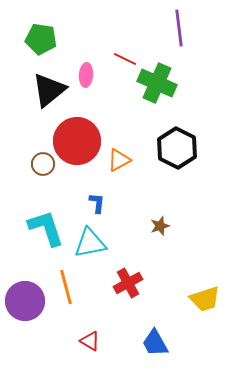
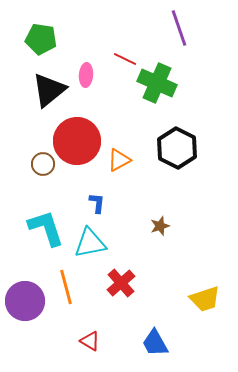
purple line: rotated 12 degrees counterclockwise
red cross: moved 7 px left; rotated 12 degrees counterclockwise
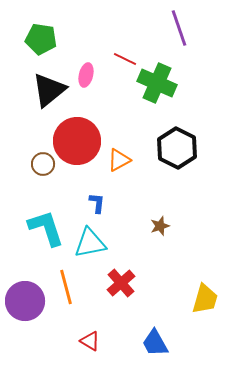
pink ellipse: rotated 10 degrees clockwise
yellow trapezoid: rotated 56 degrees counterclockwise
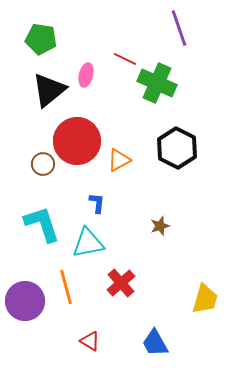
cyan L-shape: moved 4 px left, 4 px up
cyan triangle: moved 2 px left
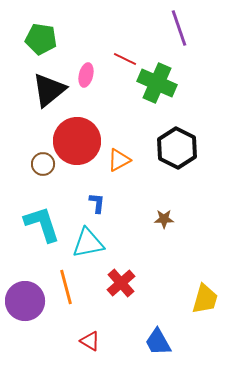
brown star: moved 4 px right, 7 px up; rotated 18 degrees clockwise
blue trapezoid: moved 3 px right, 1 px up
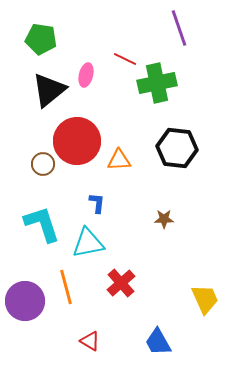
green cross: rotated 36 degrees counterclockwise
black hexagon: rotated 21 degrees counterclockwise
orange triangle: rotated 25 degrees clockwise
yellow trapezoid: rotated 40 degrees counterclockwise
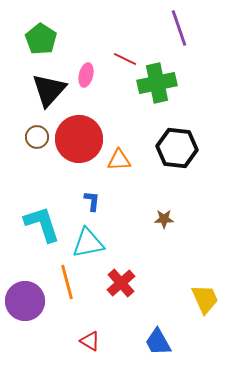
green pentagon: rotated 24 degrees clockwise
black triangle: rotated 9 degrees counterclockwise
red circle: moved 2 px right, 2 px up
brown circle: moved 6 px left, 27 px up
blue L-shape: moved 5 px left, 2 px up
orange line: moved 1 px right, 5 px up
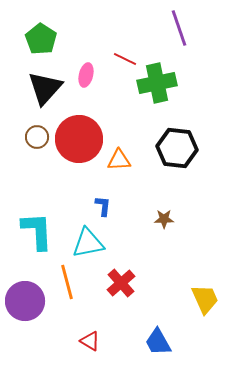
black triangle: moved 4 px left, 2 px up
blue L-shape: moved 11 px right, 5 px down
cyan L-shape: moved 5 px left, 7 px down; rotated 15 degrees clockwise
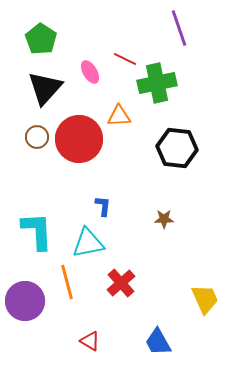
pink ellipse: moved 4 px right, 3 px up; rotated 45 degrees counterclockwise
orange triangle: moved 44 px up
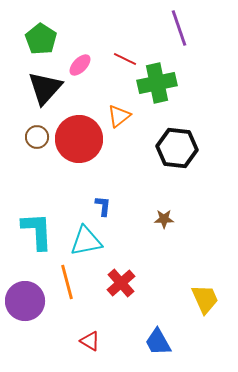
pink ellipse: moved 10 px left, 7 px up; rotated 75 degrees clockwise
orange triangle: rotated 35 degrees counterclockwise
cyan triangle: moved 2 px left, 2 px up
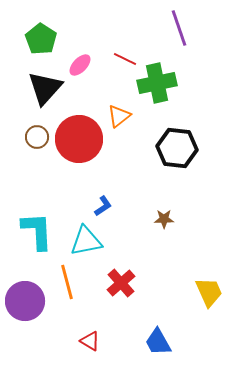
blue L-shape: rotated 50 degrees clockwise
yellow trapezoid: moved 4 px right, 7 px up
